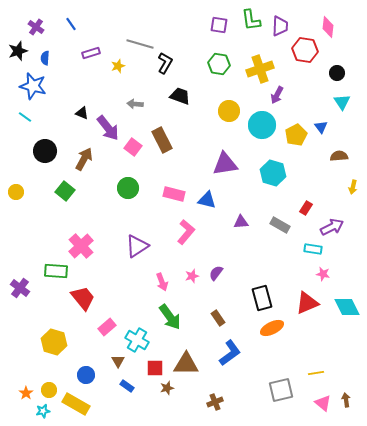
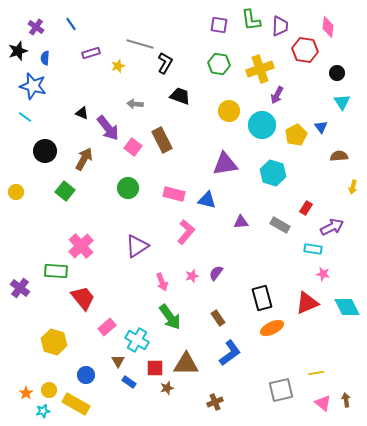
blue rectangle at (127, 386): moved 2 px right, 4 px up
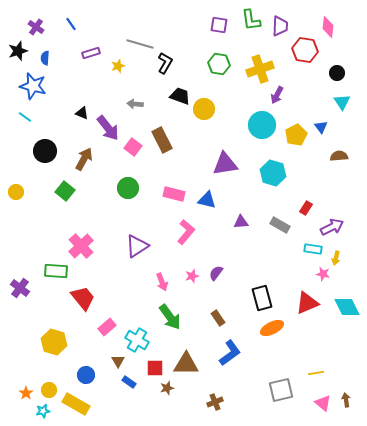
yellow circle at (229, 111): moved 25 px left, 2 px up
yellow arrow at (353, 187): moved 17 px left, 71 px down
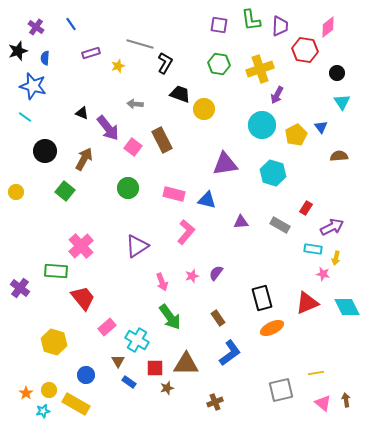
pink diamond at (328, 27): rotated 45 degrees clockwise
black trapezoid at (180, 96): moved 2 px up
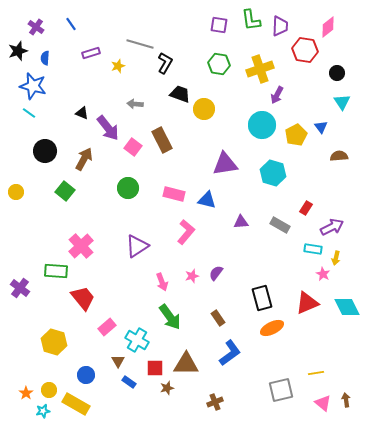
cyan line at (25, 117): moved 4 px right, 4 px up
pink star at (323, 274): rotated 16 degrees clockwise
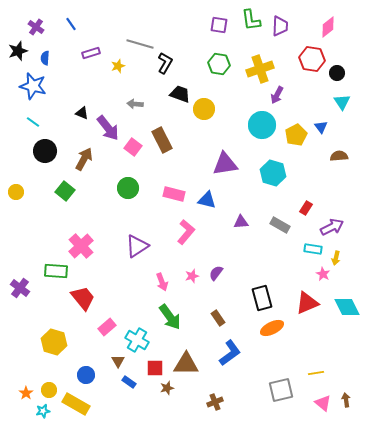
red hexagon at (305, 50): moved 7 px right, 9 px down
cyan line at (29, 113): moved 4 px right, 9 px down
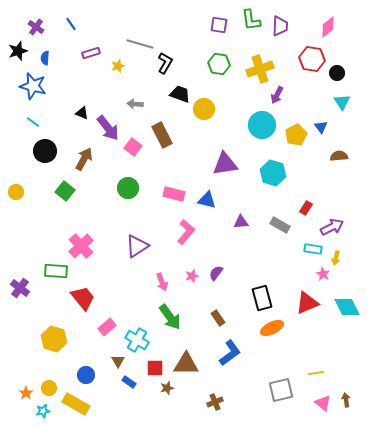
brown rectangle at (162, 140): moved 5 px up
yellow hexagon at (54, 342): moved 3 px up
yellow circle at (49, 390): moved 2 px up
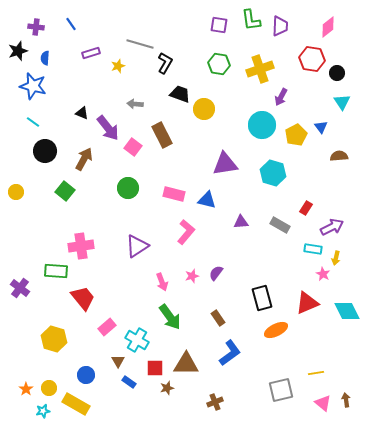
purple cross at (36, 27): rotated 28 degrees counterclockwise
purple arrow at (277, 95): moved 4 px right, 2 px down
pink cross at (81, 246): rotated 35 degrees clockwise
cyan diamond at (347, 307): moved 4 px down
orange ellipse at (272, 328): moved 4 px right, 2 px down
orange star at (26, 393): moved 4 px up
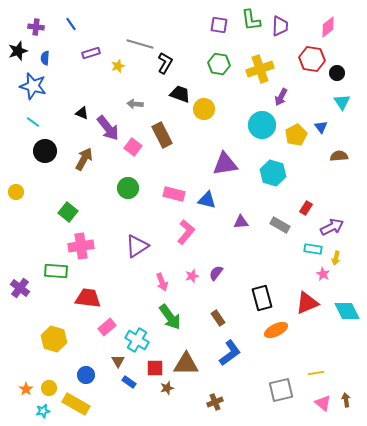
green square at (65, 191): moved 3 px right, 21 px down
red trapezoid at (83, 298): moved 5 px right; rotated 44 degrees counterclockwise
